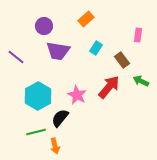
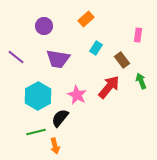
purple trapezoid: moved 8 px down
green arrow: rotated 42 degrees clockwise
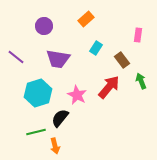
cyan hexagon: moved 3 px up; rotated 12 degrees clockwise
